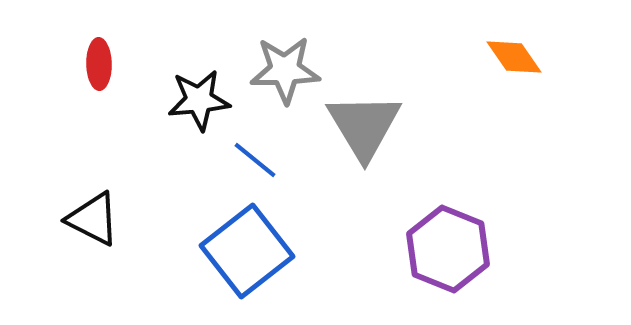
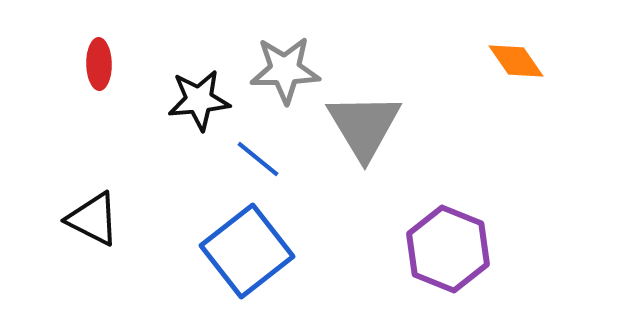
orange diamond: moved 2 px right, 4 px down
blue line: moved 3 px right, 1 px up
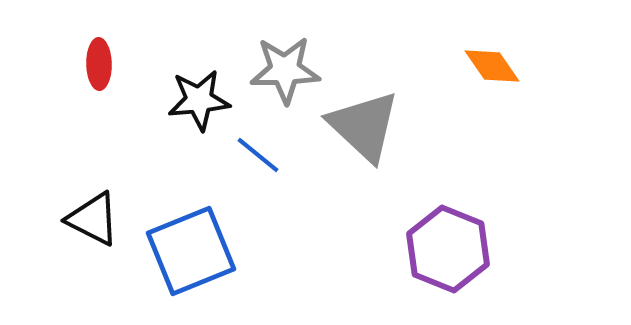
orange diamond: moved 24 px left, 5 px down
gray triangle: rotated 16 degrees counterclockwise
blue line: moved 4 px up
blue square: moved 56 px left; rotated 16 degrees clockwise
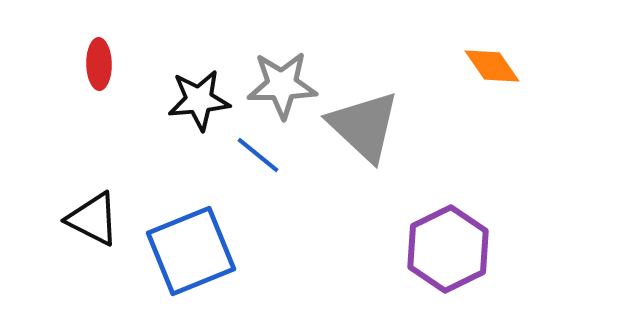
gray star: moved 3 px left, 15 px down
purple hexagon: rotated 12 degrees clockwise
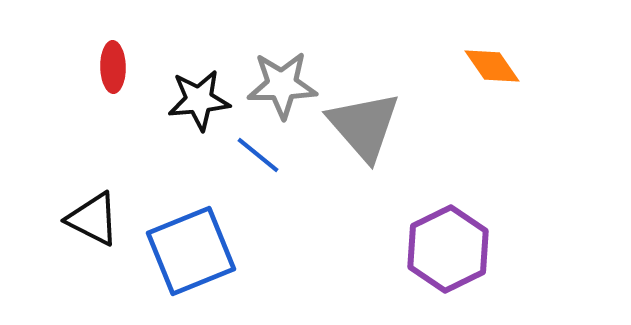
red ellipse: moved 14 px right, 3 px down
gray triangle: rotated 6 degrees clockwise
